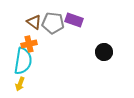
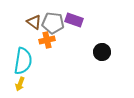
orange cross: moved 18 px right, 4 px up
black circle: moved 2 px left
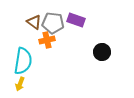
purple rectangle: moved 2 px right
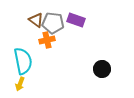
brown triangle: moved 2 px right, 2 px up
black circle: moved 17 px down
cyan semicircle: rotated 20 degrees counterclockwise
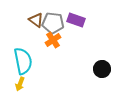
orange cross: moved 6 px right; rotated 21 degrees counterclockwise
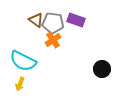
cyan semicircle: rotated 128 degrees clockwise
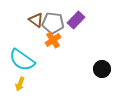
purple rectangle: rotated 66 degrees counterclockwise
cyan semicircle: moved 1 px left, 1 px up; rotated 8 degrees clockwise
